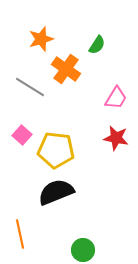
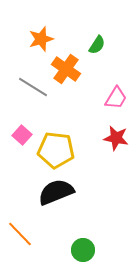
gray line: moved 3 px right
orange line: rotated 32 degrees counterclockwise
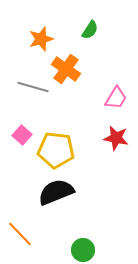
green semicircle: moved 7 px left, 15 px up
gray line: rotated 16 degrees counterclockwise
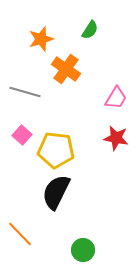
gray line: moved 8 px left, 5 px down
black semicircle: rotated 42 degrees counterclockwise
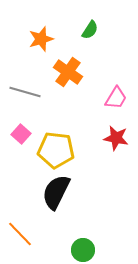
orange cross: moved 2 px right, 3 px down
pink square: moved 1 px left, 1 px up
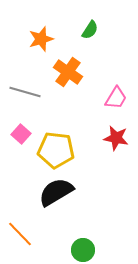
black semicircle: rotated 33 degrees clockwise
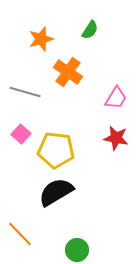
green circle: moved 6 px left
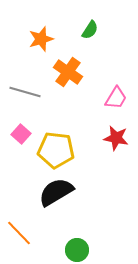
orange line: moved 1 px left, 1 px up
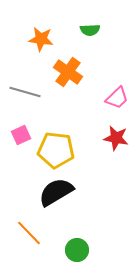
green semicircle: rotated 54 degrees clockwise
orange star: rotated 25 degrees clockwise
pink trapezoid: moved 1 px right; rotated 15 degrees clockwise
pink square: moved 1 px down; rotated 24 degrees clockwise
orange line: moved 10 px right
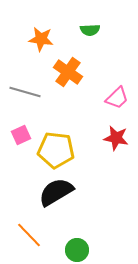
orange line: moved 2 px down
